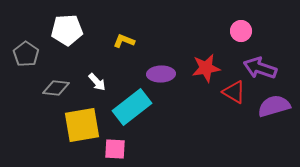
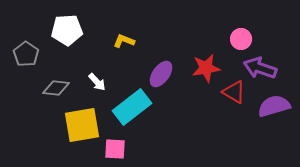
pink circle: moved 8 px down
purple ellipse: rotated 52 degrees counterclockwise
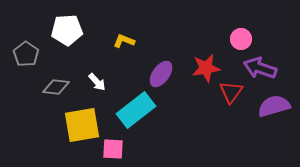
gray diamond: moved 1 px up
red triangle: moved 3 px left; rotated 35 degrees clockwise
cyan rectangle: moved 4 px right, 3 px down
pink square: moved 2 px left
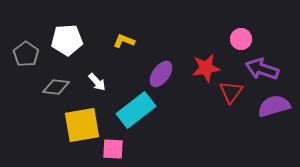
white pentagon: moved 10 px down
purple arrow: moved 2 px right, 1 px down
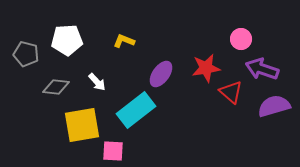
gray pentagon: rotated 20 degrees counterclockwise
red triangle: rotated 25 degrees counterclockwise
pink square: moved 2 px down
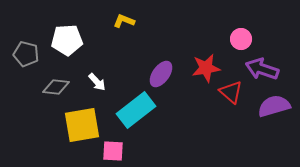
yellow L-shape: moved 20 px up
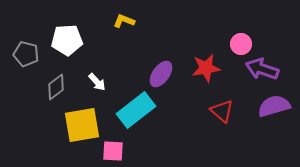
pink circle: moved 5 px down
gray diamond: rotated 44 degrees counterclockwise
red triangle: moved 9 px left, 19 px down
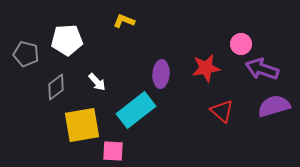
purple ellipse: rotated 32 degrees counterclockwise
